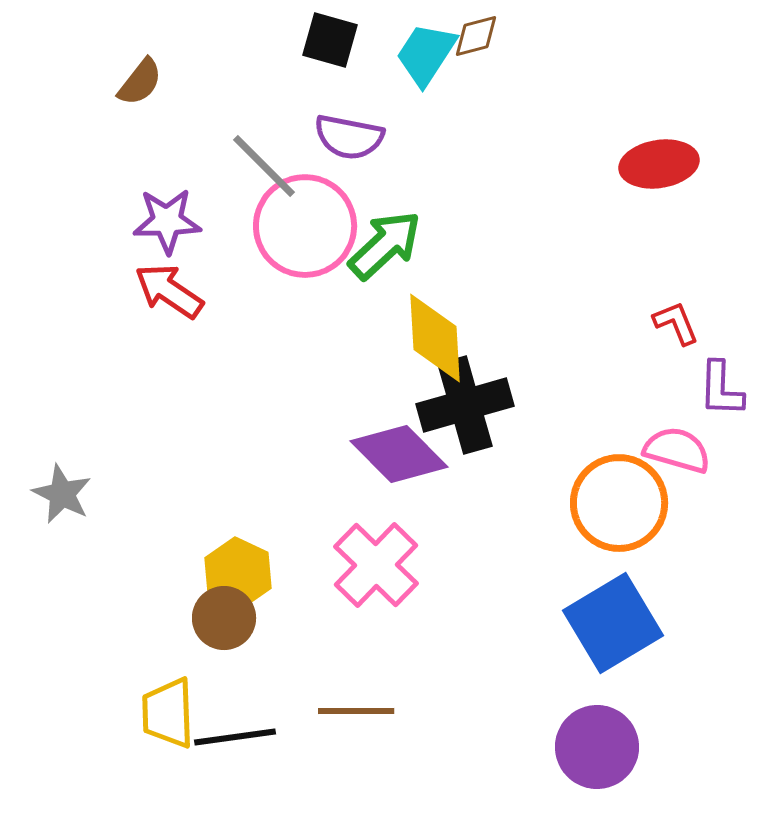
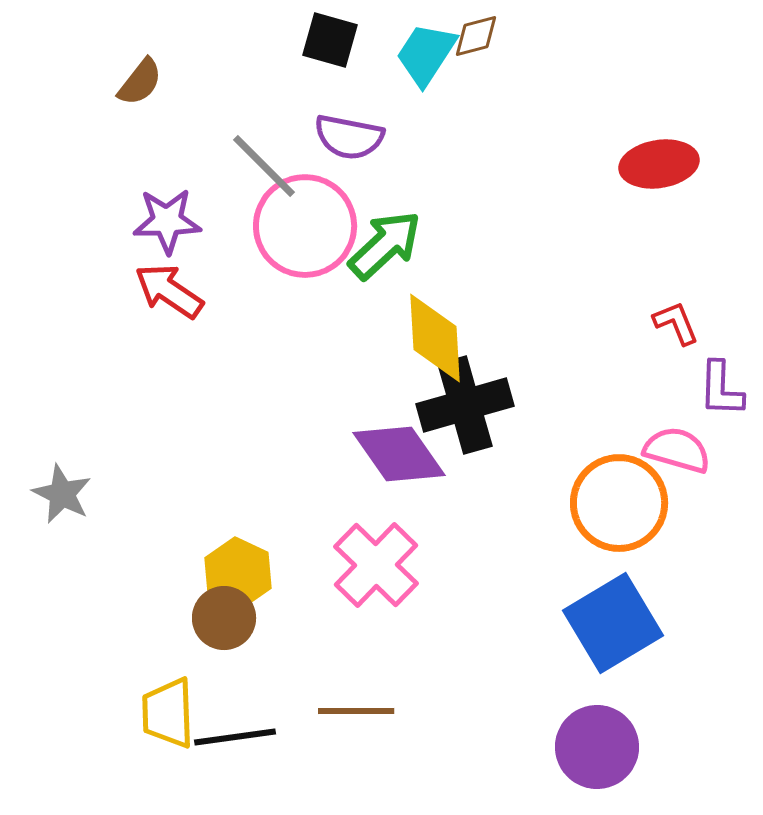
purple diamond: rotated 10 degrees clockwise
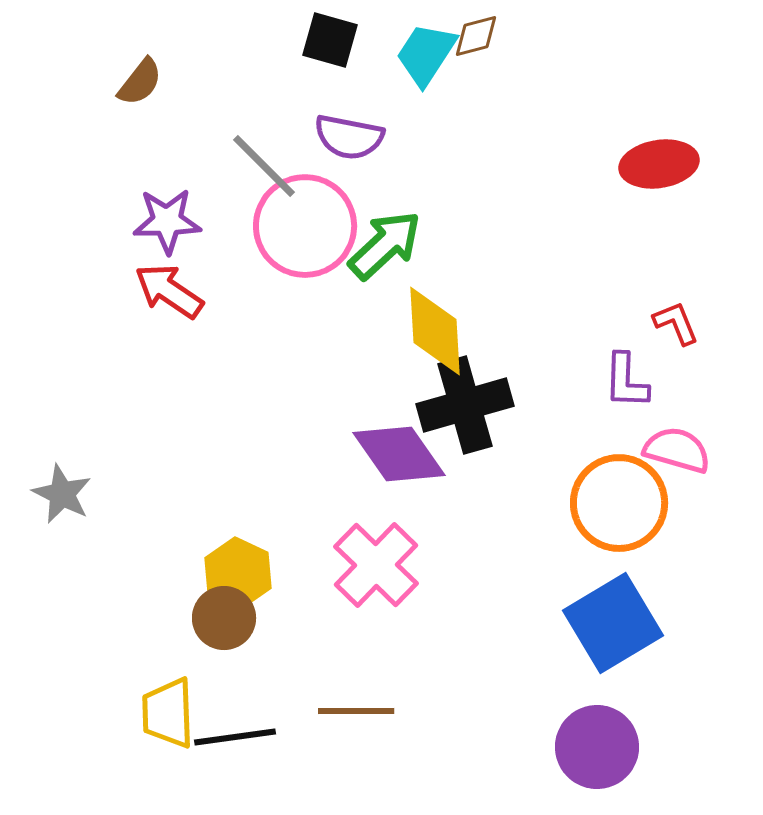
yellow diamond: moved 7 px up
purple L-shape: moved 95 px left, 8 px up
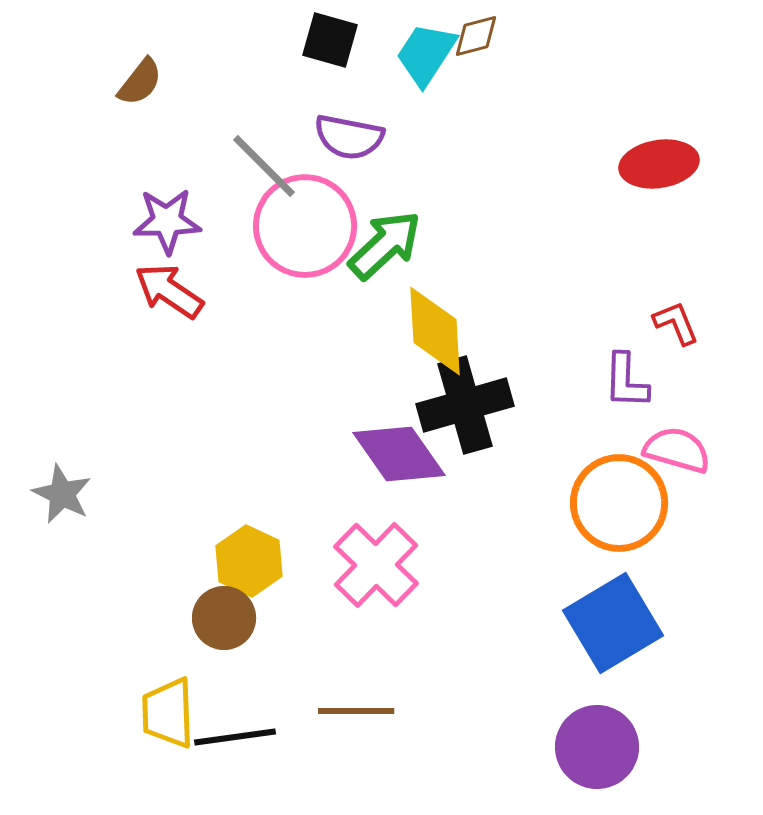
yellow hexagon: moved 11 px right, 12 px up
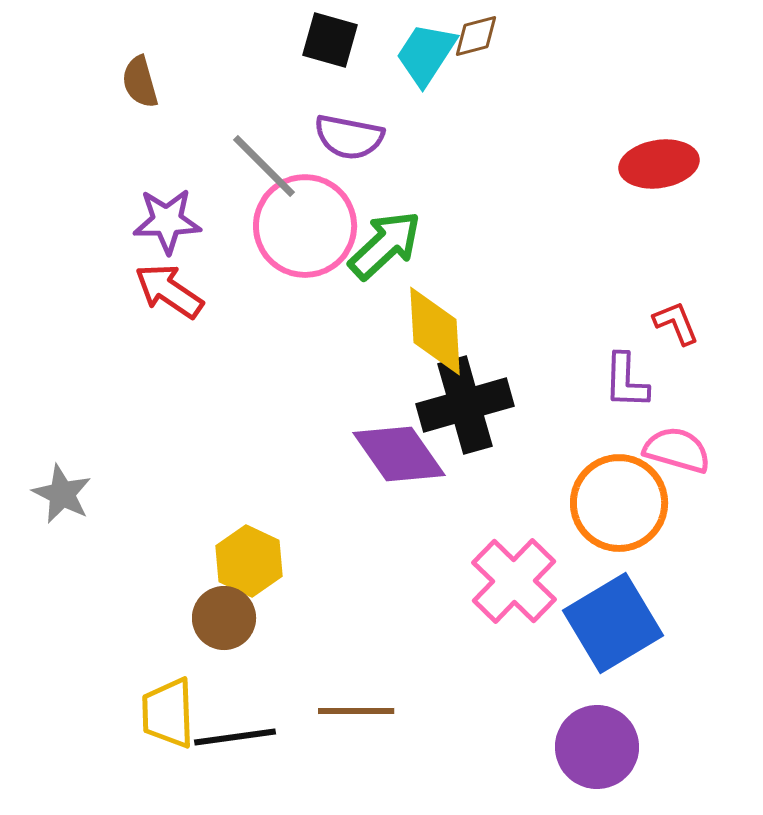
brown semicircle: rotated 126 degrees clockwise
pink cross: moved 138 px right, 16 px down
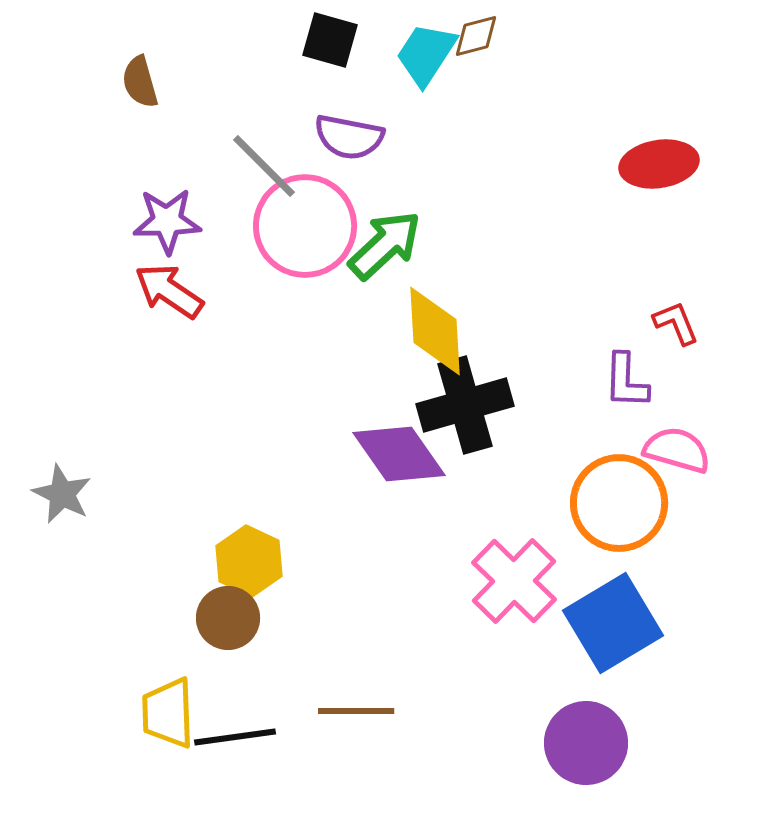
brown circle: moved 4 px right
purple circle: moved 11 px left, 4 px up
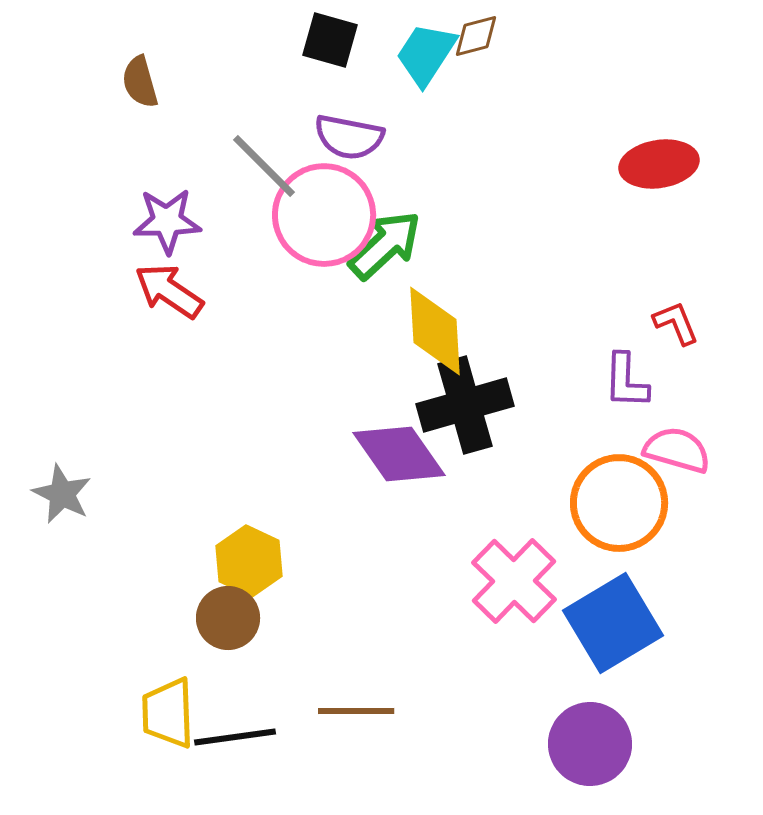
pink circle: moved 19 px right, 11 px up
purple circle: moved 4 px right, 1 px down
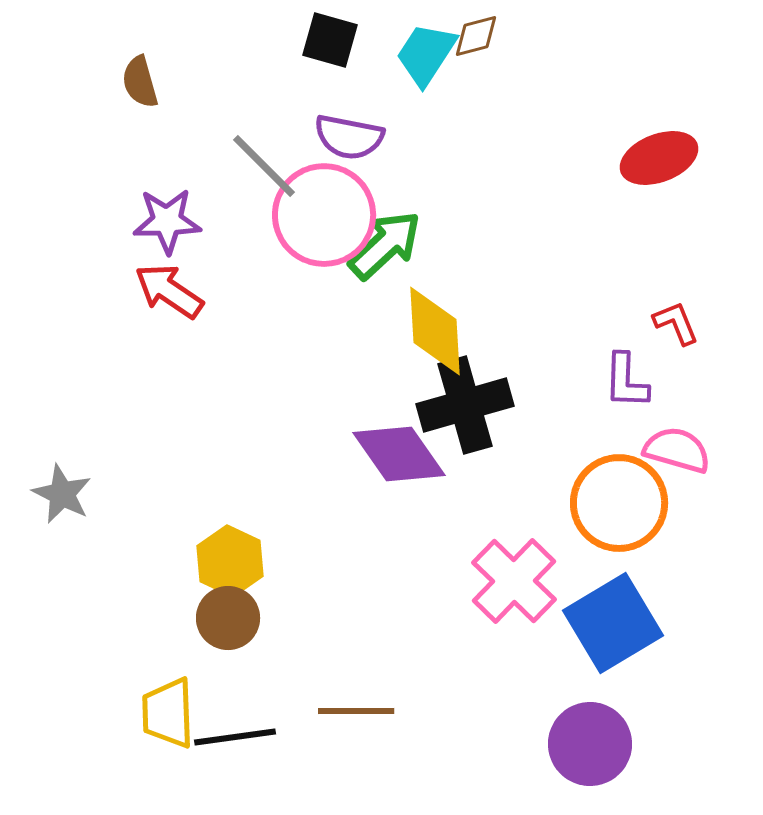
red ellipse: moved 6 px up; rotated 12 degrees counterclockwise
yellow hexagon: moved 19 px left
